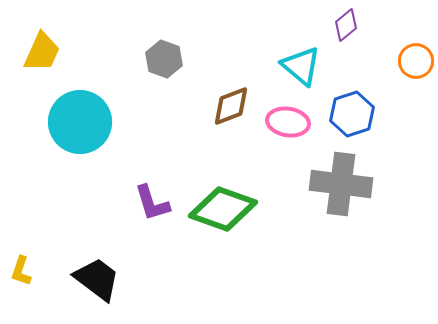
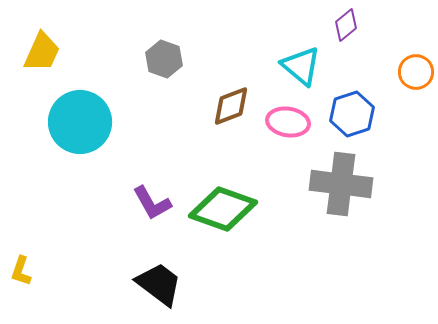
orange circle: moved 11 px down
purple L-shape: rotated 12 degrees counterclockwise
black trapezoid: moved 62 px right, 5 px down
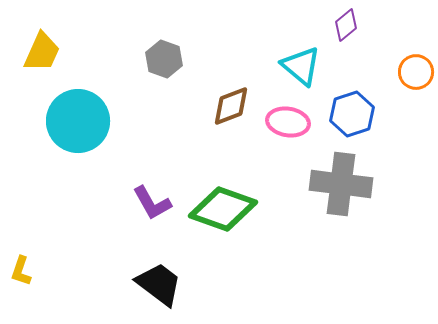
cyan circle: moved 2 px left, 1 px up
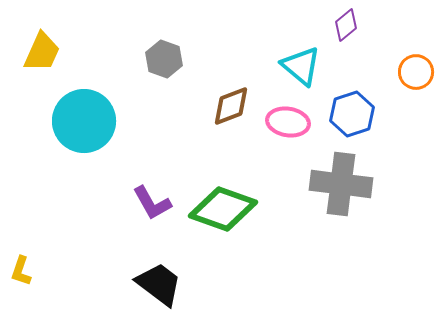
cyan circle: moved 6 px right
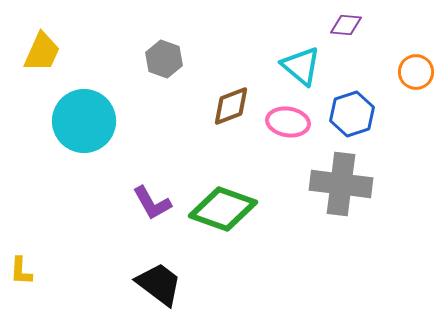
purple diamond: rotated 44 degrees clockwise
yellow L-shape: rotated 16 degrees counterclockwise
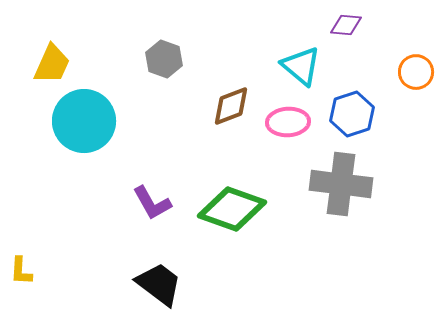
yellow trapezoid: moved 10 px right, 12 px down
pink ellipse: rotated 12 degrees counterclockwise
green diamond: moved 9 px right
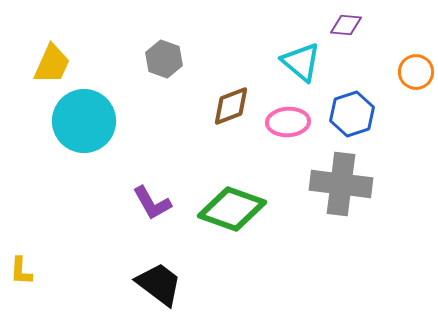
cyan triangle: moved 4 px up
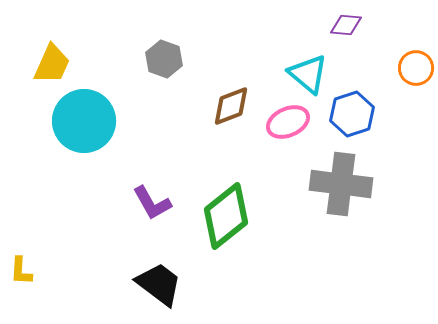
cyan triangle: moved 7 px right, 12 px down
orange circle: moved 4 px up
pink ellipse: rotated 21 degrees counterclockwise
green diamond: moved 6 px left, 7 px down; rotated 58 degrees counterclockwise
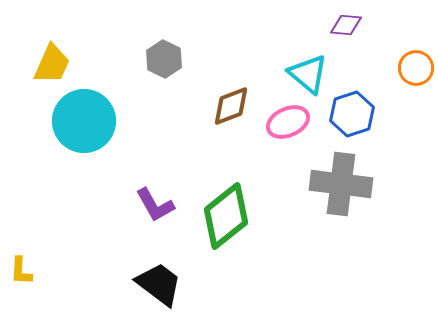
gray hexagon: rotated 6 degrees clockwise
purple L-shape: moved 3 px right, 2 px down
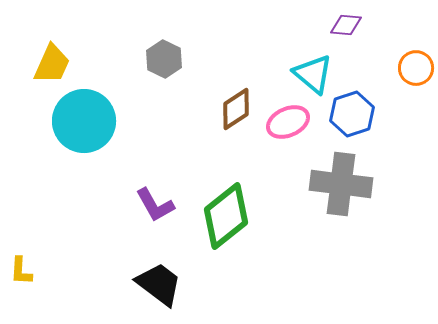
cyan triangle: moved 5 px right
brown diamond: moved 5 px right, 3 px down; rotated 12 degrees counterclockwise
